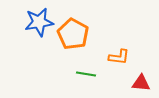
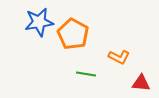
orange L-shape: rotated 20 degrees clockwise
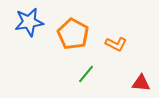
blue star: moved 10 px left
orange L-shape: moved 3 px left, 13 px up
green line: rotated 60 degrees counterclockwise
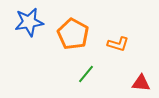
orange L-shape: moved 2 px right; rotated 10 degrees counterclockwise
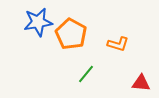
blue star: moved 9 px right
orange pentagon: moved 2 px left
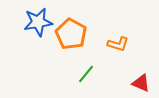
red triangle: rotated 18 degrees clockwise
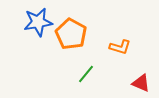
orange L-shape: moved 2 px right, 3 px down
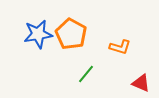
blue star: moved 12 px down
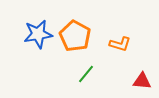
orange pentagon: moved 4 px right, 2 px down
orange L-shape: moved 3 px up
red triangle: moved 1 px right, 2 px up; rotated 18 degrees counterclockwise
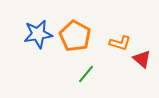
orange L-shape: moved 1 px up
red triangle: moved 22 px up; rotated 36 degrees clockwise
